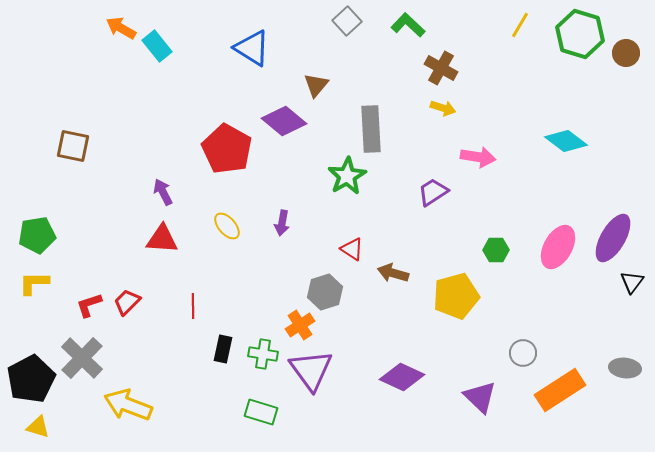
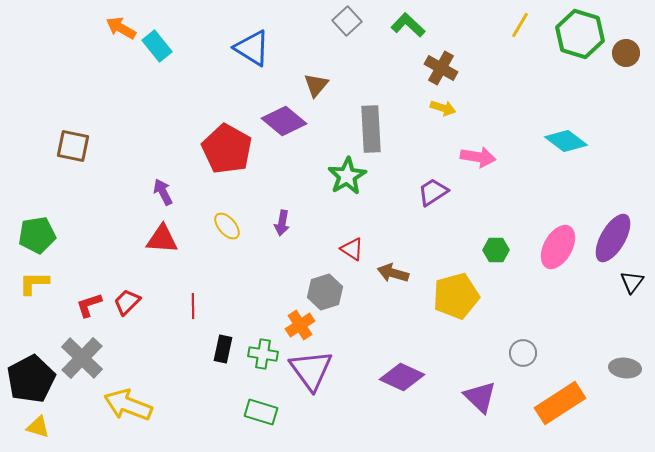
orange rectangle at (560, 390): moved 13 px down
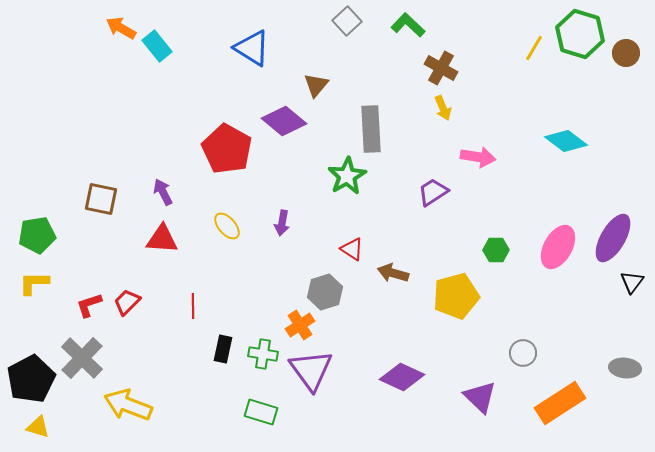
yellow line at (520, 25): moved 14 px right, 23 px down
yellow arrow at (443, 108): rotated 50 degrees clockwise
brown square at (73, 146): moved 28 px right, 53 px down
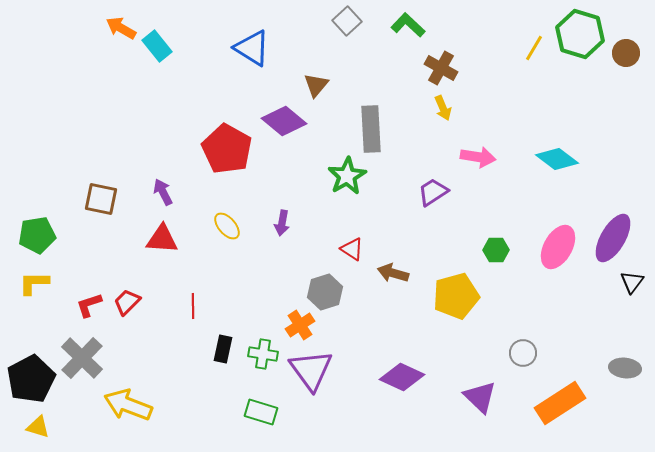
cyan diamond at (566, 141): moved 9 px left, 18 px down
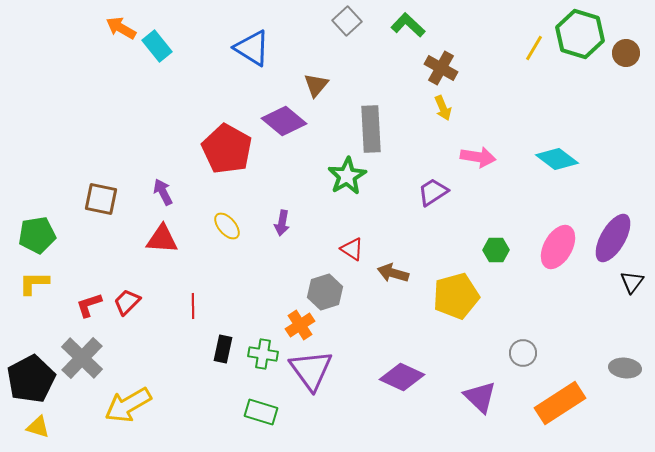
yellow arrow at (128, 405): rotated 51 degrees counterclockwise
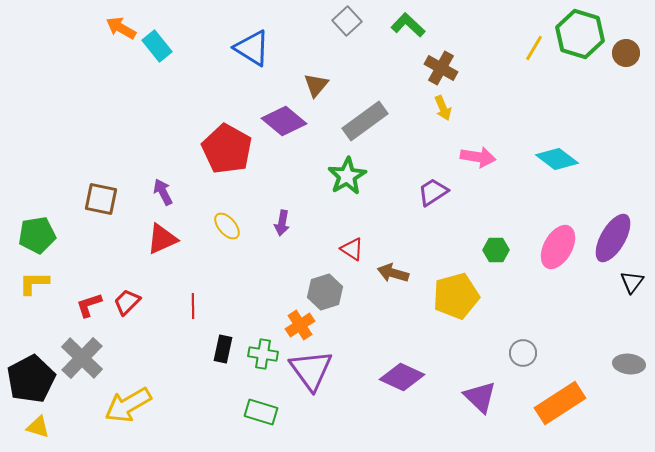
gray rectangle at (371, 129): moved 6 px left, 8 px up; rotated 57 degrees clockwise
red triangle at (162, 239): rotated 28 degrees counterclockwise
gray ellipse at (625, 368): moved 4 px right, 4 px up
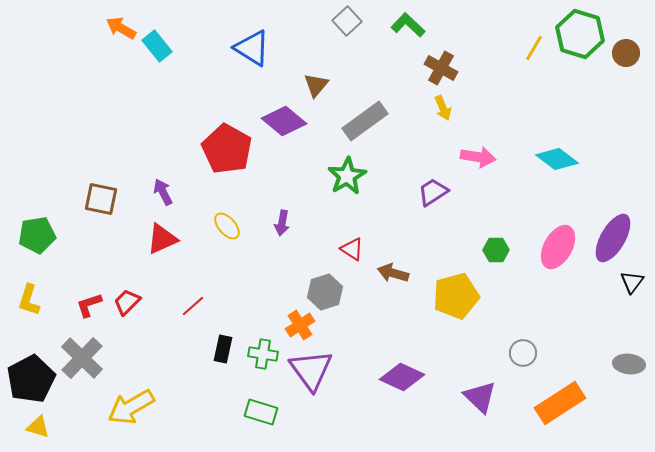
yellow L-shape at (34, 283): moved 5 px left, 17 px down; rotated 72 degrees counterclockwise
red line at (193, 306): rotated 50 degrees clockwise
yellow arrow at (128, 405): moved 3 px right, 2 px down
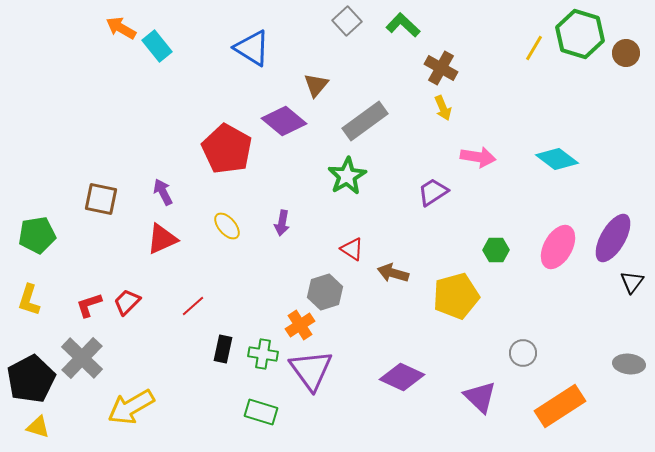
green L-shape at (408, 25): moved 5 px left
orange rectangle at (560, 403): moved 3 px down
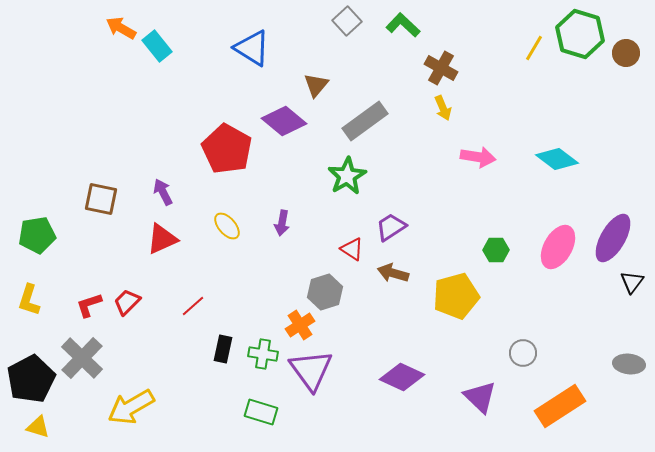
purple trapezoid at (433, 192): moved 42 px left, 35 px down
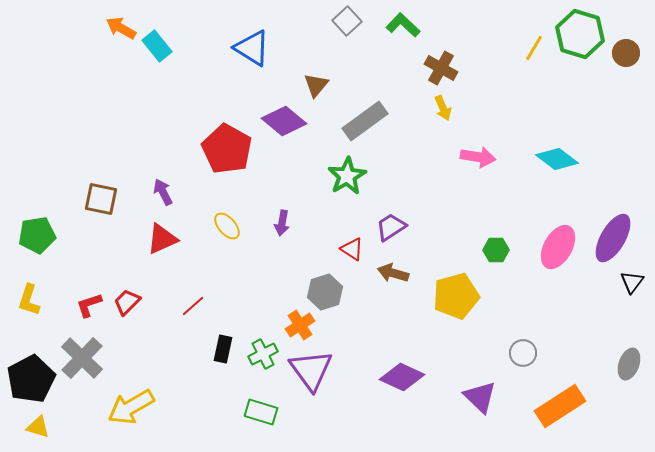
green cross at (263, 354): rotated 36 degrees counterclockwise
gray ellipse at (629, 364): rotated 76 degrees counterclockwise
